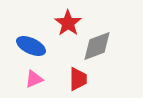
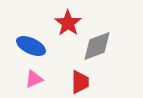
red trapezoid: moved 2 px right, 3 px down
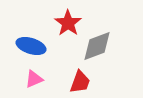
blue ellipse: rotated 8 degrees counterclockwise
red trapezoid: rotated 20 degrees clockwise
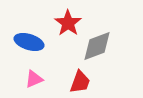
blue ellipse: moved 2 px left, 4 px up
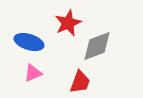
red star: rotated 12 degrees clockwise
pink triangle: moved 1 px left, 6 px up
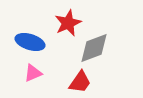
blue ellipse: moved 1 px right
gray diamond: moved 3 px left, 2 px down
red trapezoid: rotated 15 degrees clockwise
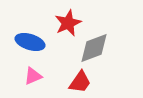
pink triangle: moved 3 px down
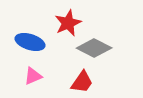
gray diamond: rotated 48 degrees clockwise
red trapezoid: moved 2 px right
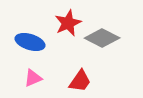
gray diamond: moved 8 px right, 10 px up
pink triangle: moved 2 px down
red trapezoid: moved 2 px left, 1 px up
